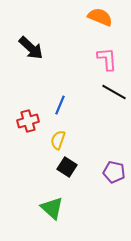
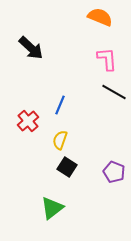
red cross: rotated 25 degrees counterclockwise
yellow semicircle: moved 2 px right
purple pentagon: rotated 10 degrees clockwise
green triangle: rotated 40 degrees clockwise
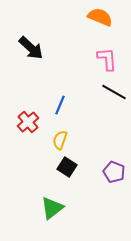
red cross: moved 1 px down
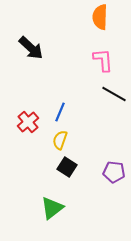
orange semicircle: rotated 110 degrees counterclockwise
pink L-shape: moved 4 px left, 1 px down
black line: moved 2 px down
blue line: moved 7 px down
purple pentagon: rotated 15 degrees counterclockwise
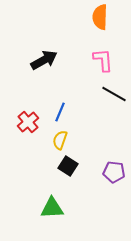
black arrow: moved 13 px right, 12 px down; rotated 72 degrees counterclockwise
black square: moved 1 px right, 1 px up
green triangle: rotated 35 degrees clockwise
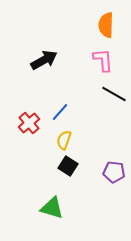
orange semicircle: moved 6 px right, 8 px down
blue line: rotated 18 degrees clockwise
red cross: moved 1 px right, 1 px down
yellow semicircle: moved 4 px right
green triangle: rotated 20 degrees clockwise
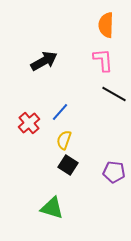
black arrow: moved 1 px down
black square: moved 1 px up
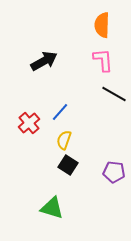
orange semicircle: moved 4 px left
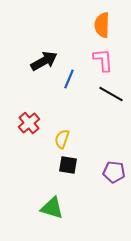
black line: moved 3 px left
blue line: moved 9 px right, 33 px up; rotated 18 degrees counterclockwise
yellow semicircle: moved 2 px left, 1 px up
black square: rotated 24 degrees counterclockwise
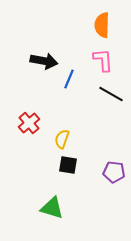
black arrow: rotated 40 degrees clockwise
